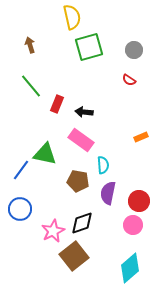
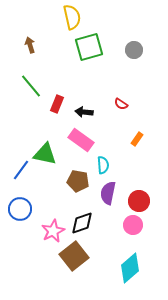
red semicircle: moved 8 px left, 24 px down
orange rectangle: moved 4 px left, 2 px down; rotated 32 degrees counterclockwise
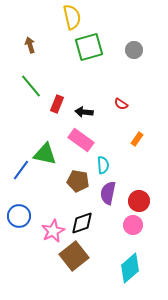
blue circle: moved 1 px left, 7 px down
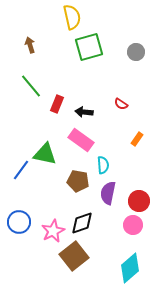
gray circle: moved 2 px right, 2 px down
blue circle: moved 6 px down
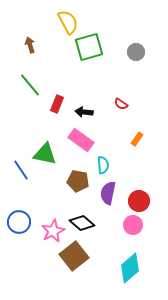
yellow semicircle: moved 4 px left, 5 px down; rotated 15 degrees counterclockwise
green line: moved 1 px left, 1 px up
blue line: rotated 70 degrees counterclockwise
black diamond: rotated 60 degrees clockwise
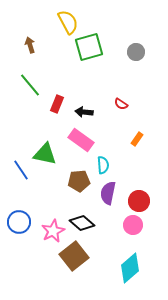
brown pentagon: moved 1 px right; rotated 15 degrees counterclockwise
